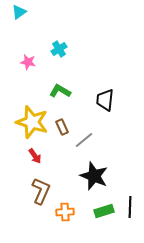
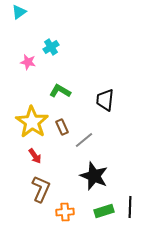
cyan cross: moved 8 px left, 2 px up
yellow star: rotated 16 degrees clockwise
brown L-shape: moved 2 px up
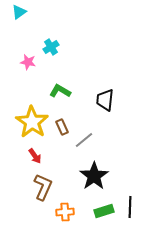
black star: rotated 16 degrees clockwise
brown L-shape: moved 2 px right, 2 px up
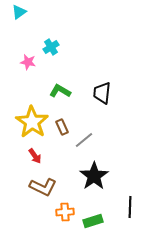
black trapezoid: moved 3 px left, 7 px up
brown L-shape: rotated 92 degrees clockwise
green rectangle: moved 11 px left, 10 px down
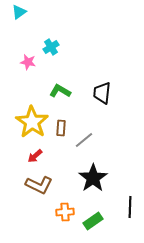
brown rectangle: moved 1 px left, 1 px down; rotated 28 degrees clockwise
red arrow: rotated 84 degrees clockwise
black star: moved 1 px left, 2 px down
brown L-shape: moved 4 px left, 2 px up
green rectangle: rotated 18 degrees counterclockwise
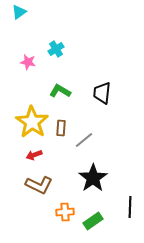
cyan cross: moved 5 px right, 2 px down
red arrow: moved 1 px left, 1 px up; rotated 21 degrees clockwise
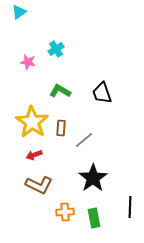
black trapezoid: rotated 25 degrees counterclockwise
green rectangle: moved 1 px right, 3 px up; rotated 66 degrees counterclockwise
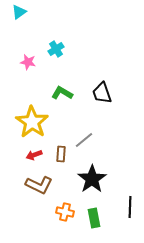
green L-shape: moved 2 px right, 2 px down
brown rectangle: moved 26 px down
black star: moved 1 px left, 1 px down
orange cross: rotated 18 degrees clockwise
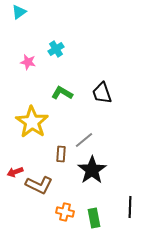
red arrow: moved 19 px left, 17 px down
black star: moved 9 px up
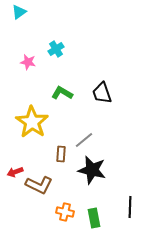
black star: rotated 24 degrees counterclockwise
